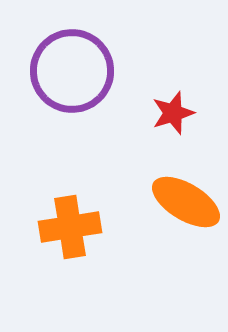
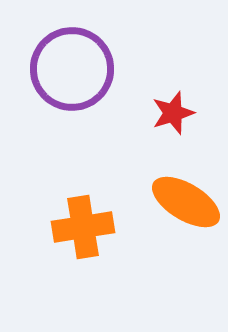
purple circle: moved 2 px up
orange cross: moved 13 px right
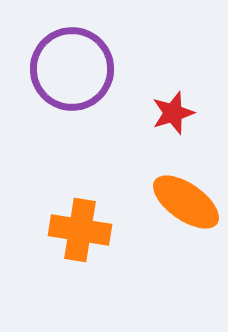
orange ellipse: rotated 4 degrees clockwise
orange cross: moved 3 px left, 3 px down; rotated 18 degrees clockwise
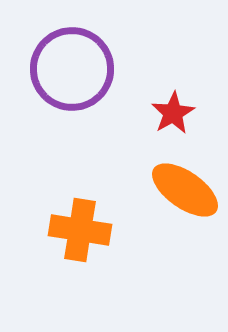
red star: rotated 12 degrees counterclockwise
orange ellipse: moved 1 px left, 12 px up
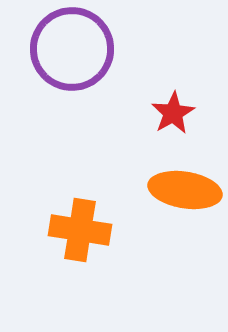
purple circle: moved 20 px up
orange ellipse: rotated 26 degrees counterclockwise
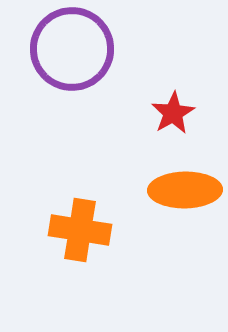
orange ellipse: rotated 10 degrees counterclockwise
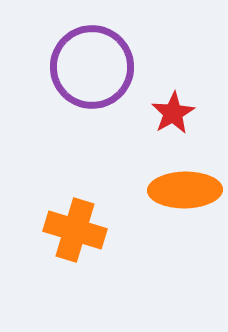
purple circle: moved 20 px right, 18 px down
orange cross: moved 5 px left; rotated 8 degrees clockwise
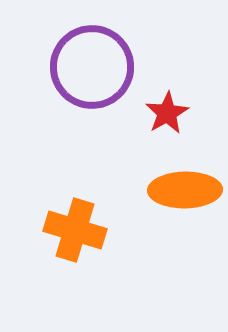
red star: moved 6 px left
